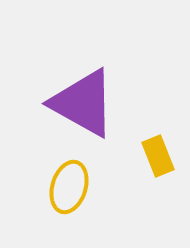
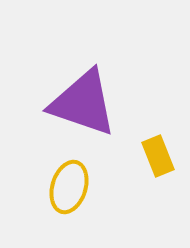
purple triangle: rotated 10 degrees counterclockwise
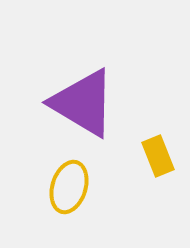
purple triangle: rotated 12 degrees clockwise
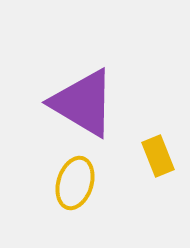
yellow ellipse: moved 6 px right, 4 px up
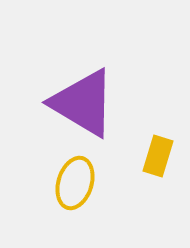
yellow rectangle: rotated 39 degrees clockwise
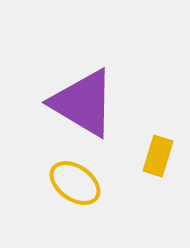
yellow ellipse: rotated 72 degrees counterclockwise
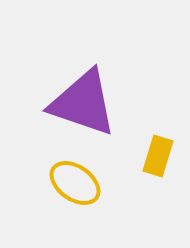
purple triangle: rotated 12 degrees counterclockwise
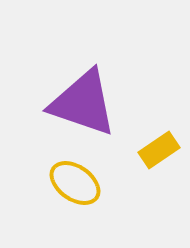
yellow rectangle: moved 1 px right, 6 px up; rotated 39 degrees clockwise
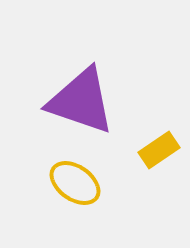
purple triangle: moved 2 px left, 2 px up
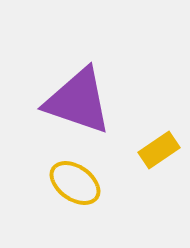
purple triangle: moved 3 px left
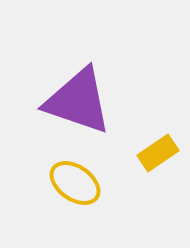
yellow rectangle: moved 1 px left, 3 px down
